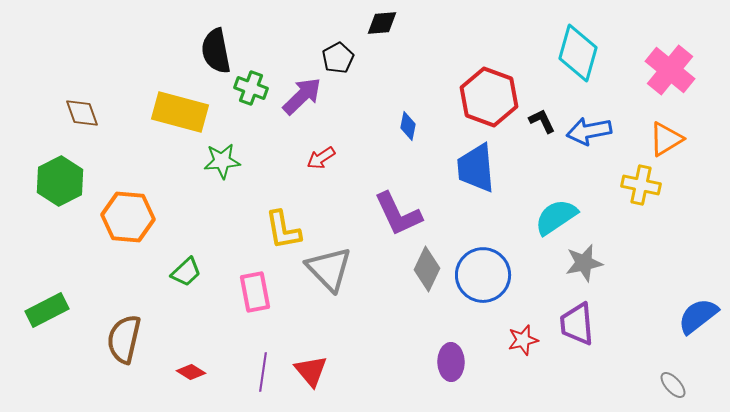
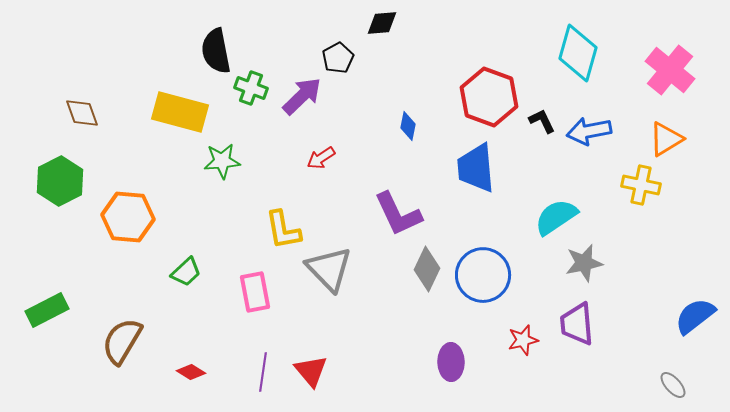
blue semicircle: moved 3 px left
brown semicircle: moved 2 px left, 2 px down; rotated 18 degrees clockwise
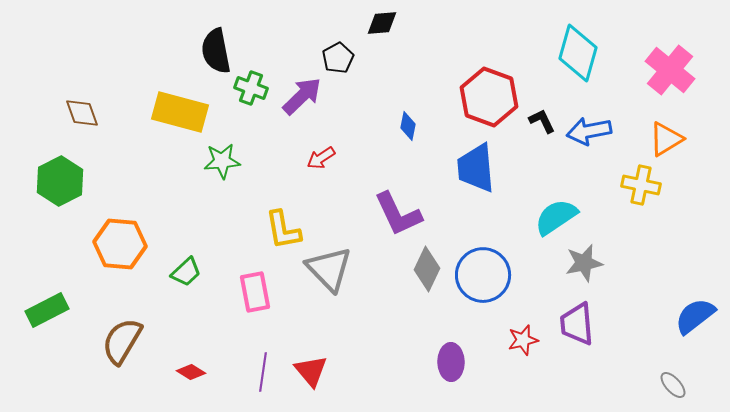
orange hexagon: moved 8 px left, 27 px down
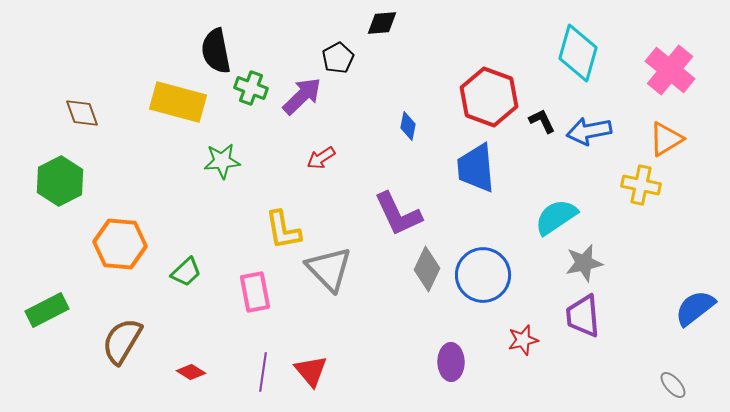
yellow rectangle: moved 2 px left, 10 px up
blue semicircle: moved 8 px up
purple trapezoid: moved 6 px right, 8 px up
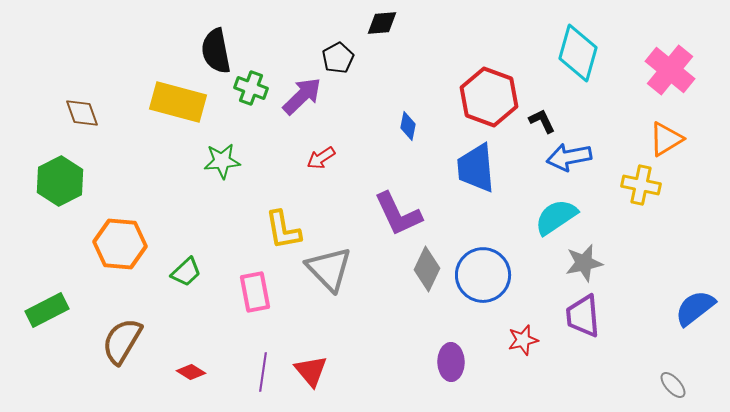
blue arrow: moved 20 px left, 26 px down
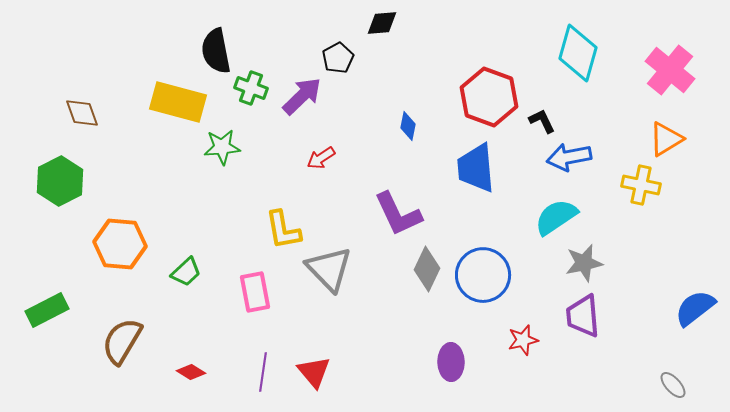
green star: moved 14 px up
red triangle: moved 3 px right, 1 px down
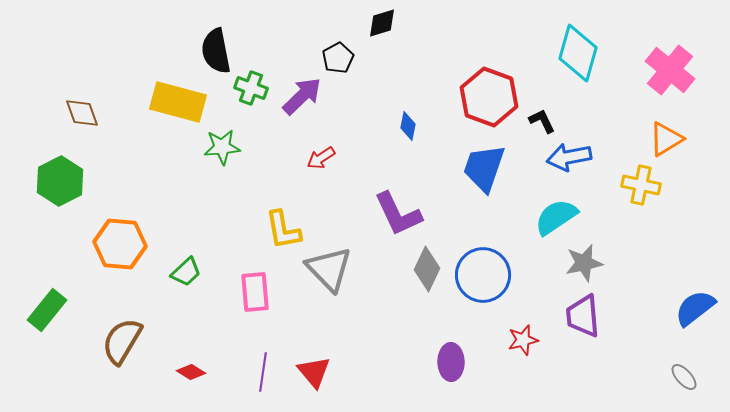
black diamond: rotated 12 degrees counterclockwise
blue trapezoid: moved 8 px right; rotated 24 degrees clockwise
pink rectangle: rotated 6 degrees clockwise
green rectangle: rotated 24 degrees counterclockwise
gray ellipse: moved 11 px right, 8 px up
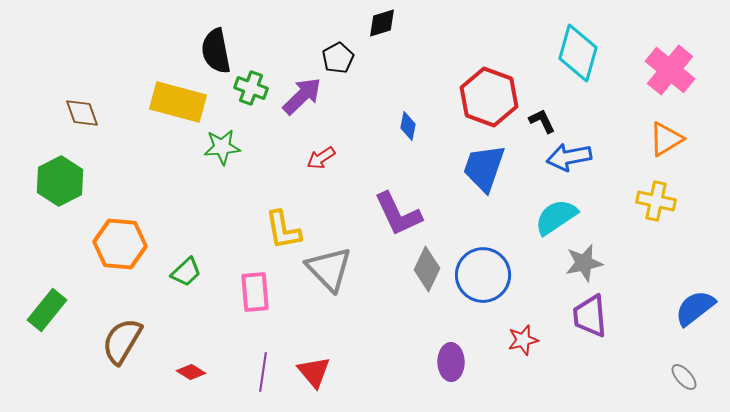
yellow cross: moved 15 px right, 16 px down
purple trapezoid: moved 7 px right
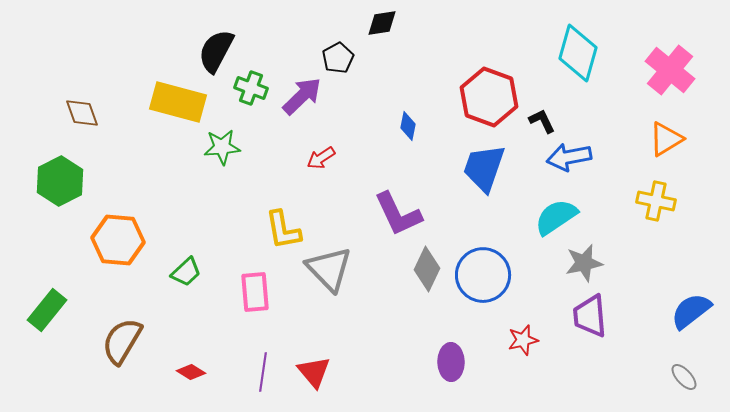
black diamond: rotated 8 degrees clockwise
black semicircle: rotated 39 degrees clockwise
orange hexagon: moved 2 px left, 4 px up
blue semicircle: moved 4 px left, 3 px down
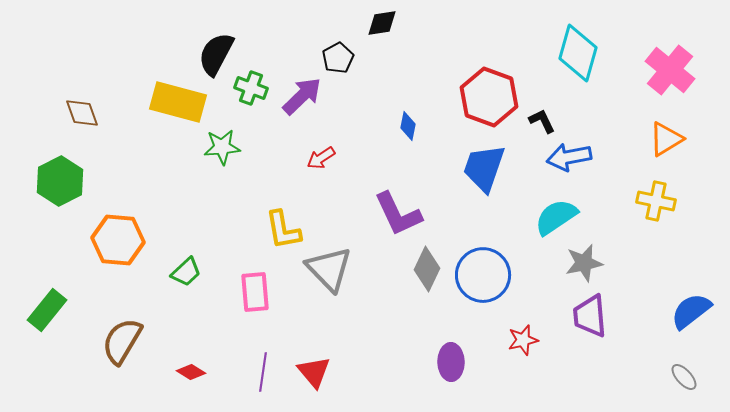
black semicircle: moved 3 px down
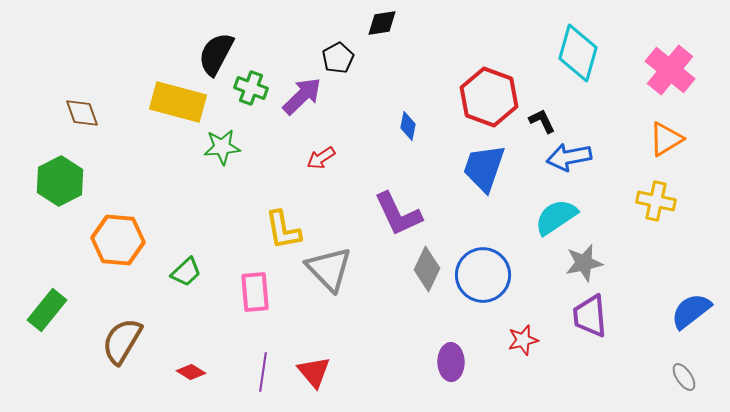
gray ellipse: rotated 8 degrees clockwise
